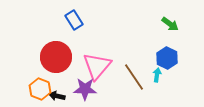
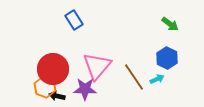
red circle: moved 3 px left, 12 px down
cyan arrow: moved 4 px down; rotated 56 degrees clockwise
orange hexagon: moved 5 px right, 2 px up
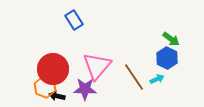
green arrow: moved 1 px right, 15 px down
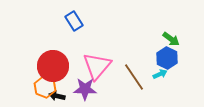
blue rectangle: moved 1 px down
red circle: moved 3 px up
cyan arrow: moved 3 px right, 5 px up
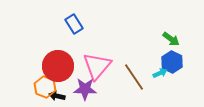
blue rectangle: moved 3 px down
blue hexagon: moved 5 px right, 4 px down
red circle: moved 5 px right
cyan arrow: moved 1 px up
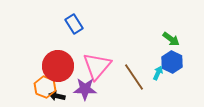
cyan arrow: moved 2 px left; rotated 40 degrees counterclockwise
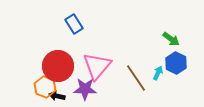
blue hexagon: moved 4 px right, 1 px down
brown line: moved 2 px right, 1 px down
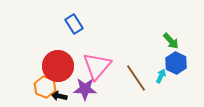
green arrow: moved 2 px down; rotated 12 degrees clockwise
cyan arrow: moved 3 px right, 3 px down
black arrow: moved 2 px right
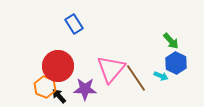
pink triangle: moved 14 px right, 3 px down
cyan arrow: rotated 88 degrees clockwise
black arrow: rotated 35 degrees clockwise
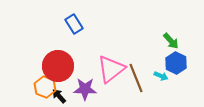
pink triangle: rotated 12 degrees clockwise
brown line: rotated 12 degrees clockwise
